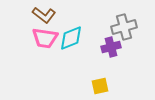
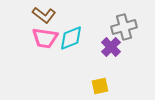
purple cross: rotated 30 degrees counterclockwise
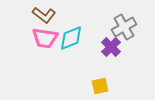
gray cross: rotated 15 degrees counterclockwise
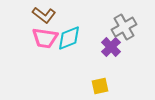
cyan diamond: moved 2 px left
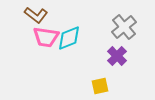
brown L-shape: moved 8 px left
gray cross: rotated 10 degrees counterclockwise
pink trapezoid: moved 1 px right, 1 px up
purple cross: moved 6 px right, 9 px down
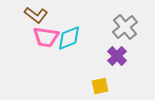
gray cross: moved 1 px right
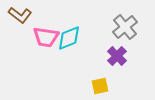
brown L-shape: moved 16 px left
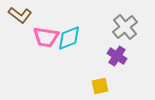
purple cross: rotated 12 degrees counterclockwise
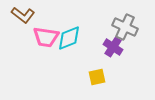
brown L-shape: moved 3 px right
gray cross: rotated 25 degrees counterclockwise
purple cross: moved 4 px left, 9 px up
yellow square: moved 3 px left, 9 px up
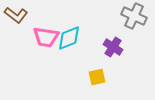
brown L-shape: moved 7 px left
gray cross: moved 9 px right, 11 px up
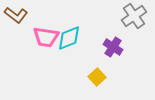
gray cross: rotated 30 degrees clockwise
yellow square: rotated 30 degrees counterclockwise
